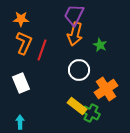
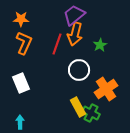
purple trapezoid: rotated 25 degrees clockwise
green star: rotated 16 degrees clockwise
red line: moved 15 px right, 6 px up
yellow rectangle: moved 1 px right, 1 px down; rotated 24 degrees clockwise
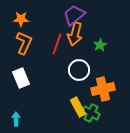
white rectangle: moved 5 px up
orange cross: moved 3 px left; rotated 20 degrees clockwise
cyan arrow: moved 4 px left, 3 px up
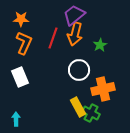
red line: moved 4 px left, 6 px up
white rectangle: moved 1 px left, 1 px up
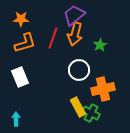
orange L-shape: moved 1 px right; rotated 50 degrees clockwise
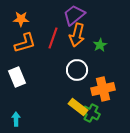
orange arrow: moved 2 px right, 1 px down
white circle: moved 2 px left
white rectangle: moved 3 px left
yellow rectangle: rotated 24 degrees counterclockwise
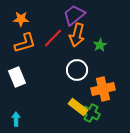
red line: rotated 25 degrees clockwise
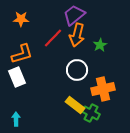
orange L-shape: moved 3 px left, 11 px down
yellow rectangle: moved 3 px left, 2 px up
